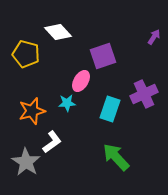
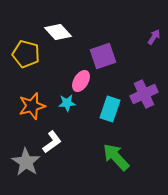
orange star: moved 5 px up
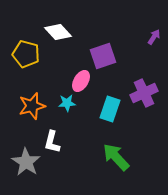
purple cross: moved 1 px up
white L-shape: rotated 140 degrees clockwise
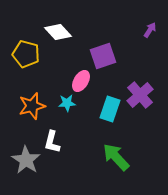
purple arrow: moved 4 px left, 7 px up
purple cross: moved 4 px left, 2 px down; rotated 16 degrees counterclockwise
gray star: moved 2 px up
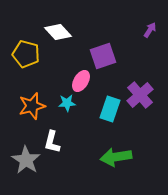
green arrow: rotated 56 degrees counterclockwise
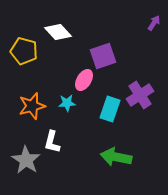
purple arrow: moved 4 px right, 7 px up
yellow pentagon: moved 2 px left, 3 px up
pink ellipse: moved 3 px right, 1 px up
purple cross: rotated 8 degrees clockwise
green arrow: rotated 20 degrees clockwise
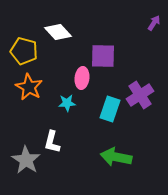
purple square: rotated 20 degrees clockwise
pink ellipse: moved 2 px left, 2 px up; rotated 25 degrees counterclockwise
orange star: moved 3 px left, 19 px up; rotated 28 degrees counterclockwise
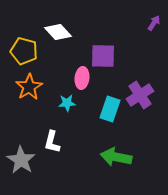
orange star: rotated 12 degrees clockwise
gray star: moved 5 px left
